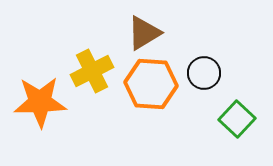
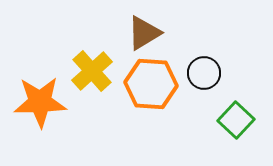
yellow cross: rotated 15 degrees counterclockwise
green square: moved 1 px left, 1 px down
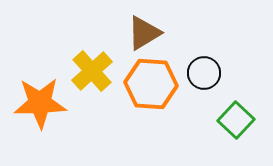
orange star: moved 1 px down
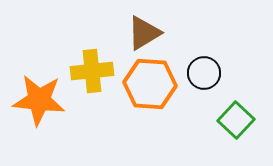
yellow cross: rotated 36 degrees clockwise
orange hexagon: moved 1 px left
orange star: moved 1 px left, 3 px up; rotated 8 degrees clockwise
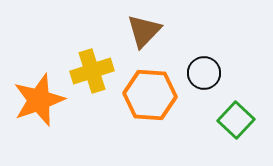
brown triangle: moved 2 px up; rotated 15 degrees counterclockwise
yellow cross: rotated 12 degrees counterclockwise
orange hexagon: moved 11 px down
orange star: rotated 26 degrees counterclockwise
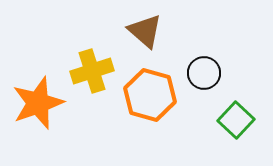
brown triangle: moved 1 px right; rotated 33 degrees counterclockwise
orange hexagon: rotated 12 degrees clockwise
orange star: moved 1 px left, 3 px down
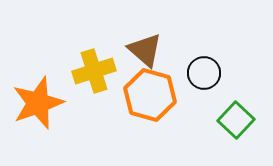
brown triangle: moved 19 px down
yellow cross: moved 2 px right
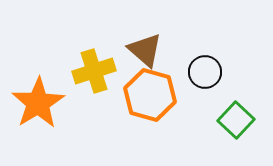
black circle: moved 1 px right, 1 px up
orange star: rotated 12 degrees counterclockwise
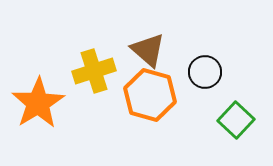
brown triangle: moved 3 px right
